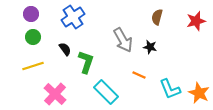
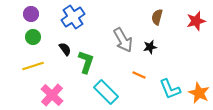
black star: rotated 24 degrees counterclockwise
pink cross: moved 3 px left, 1 px down
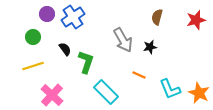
purple circle: moved 16 px right
red star: moved 1 px up
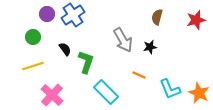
blue cross: moved 2 px up
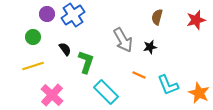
cyan L-shape: moved 2 px left, 4 px up
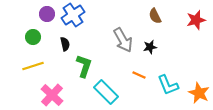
brown semicircle: moved 2 px left, 1 px up; rotated 42 degrees counterclockwise
black semicircle: moved 5 px up; rotated 24 degrees clockwise
green L-shape: moved 2 px left, 4 px down
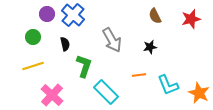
blue cross: rotated 15 degrees counterclockwise
red star: moved 5 px left, 1 px up
gray arrow: moved 11 px left
orange line: rotated 32 degrees counterclockwise
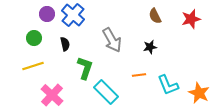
green circle: moved 1 px right, 1 px down
green L-shape: moved 1 px right, 2 px down
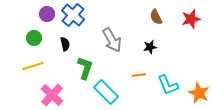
brown semicircle: moved 1 px right, 1 px down
